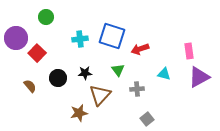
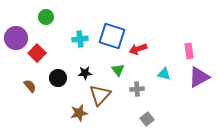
red arrow: moved 2 px left
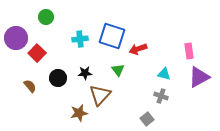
gray cross: moved 24 px right, 7 px down; rotated 24 degrees clockwise
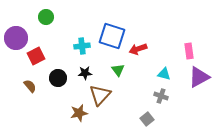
cyan cross: moved 2 px right, 7 px down
red square: moved 1 px left, 3 px down; rotated 18 degrees clockwise
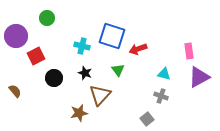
green circle: moved 1 px right, 1 px down
purple circle: moved 2 px up
cyan cross: rotated 21 degrees clockwise
black star: rotated 24 degrees clockwise
black circle: moved 4 px left
brown semicircle: moved 15 px left, 5 px down
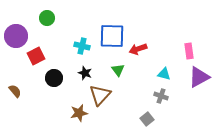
blue square: rotated 16 degrees counterclockwise
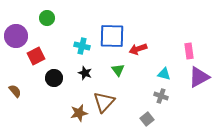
brown triangle: moved 4 px right, 7 px down
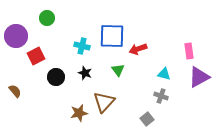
black circle: moved 2 px right, 1 px up
